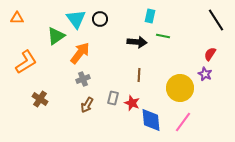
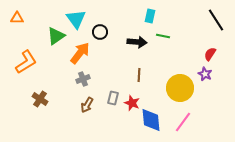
black circle: moved 13 px down
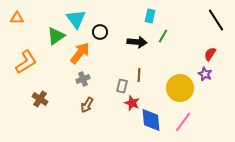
green line: rotated 72 degrees counterclockwise
gray rectangle: moved 9 px right, 12 px up
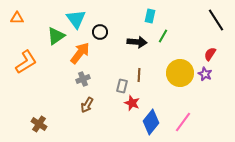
yellow circle: moved 15 px up
brown cross: moved 1 px left, 25 px down
blue diamond: moved 2 px down; rotated 45 degrees clockwise
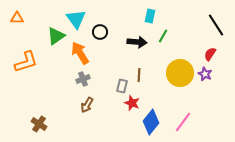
black line: moved 5 px down
orange arrow: rotated 70 degrees counterclockwise
orange L-shape: rotated 15 degrees clockwise
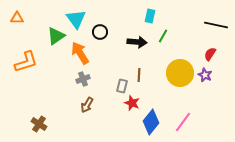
black line: rotated 45 degrees counterclockwise
purple star: moved 1 px down
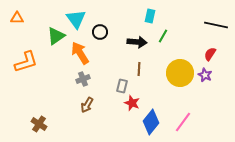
brown line: moved 6 px up
